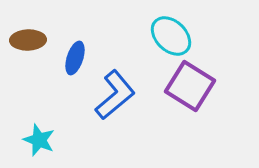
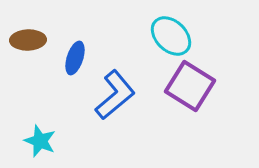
cyan star: moved 1 px right, 1 px down
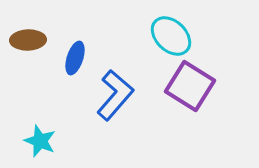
blue L-shape: rotated 9 degrees counterclockwise
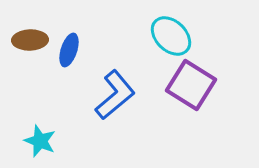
brown ellipse: moved 2 px right
blue ellipse: moved 6 px left, 8 px up
purple square: moved 1 px right, 1 px up
blue L-shape: rotated 9 degrees clockwise
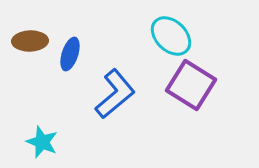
brown ellipse: moved 1 px down
blue ellipse: moved 1 px right, 4 px down
blue L-shape: moved 1 px up
cyan star: moved 2 px right, 1 px down
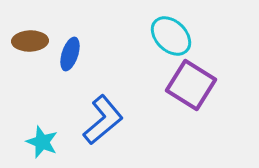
blue L-shape: moved 12 px left, 26 px down
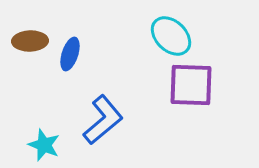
purple square: rotated 30 degrees counterclockwise
cyan star: moved 2 px right, 3 px down
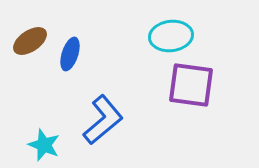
cyan ellipse: rotated 51 degrees counterclockwise
brown ellipse: rotated 32 degrees counterclockwise
purple square: rotated 6 degrees clockwise
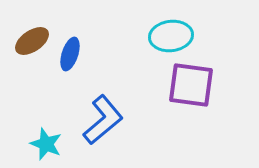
brown ellipse: moved 2 px right
cyan star: moved 2 px right, 1 px up
